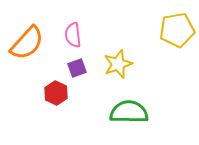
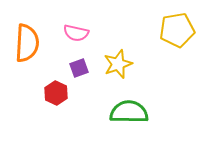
pink semicircle: moved 3 px right, 2 px up; rotated 70 degrees counterclockwise
orange semicircle: rotated 39 degrees counterclockwise
purple square: moved 2 px right
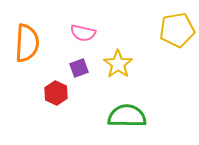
pink semicircle: moved 7 px right
yellow star: rotated 16 degrees counterclockwise
green semicircle: moved 2 px left, 4 px down
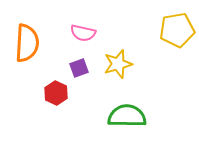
yellow star: rotated 20 degrees clockwise
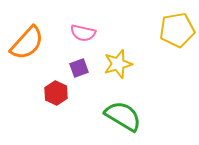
orange semicircle: rotated 39 degrees clockwise
green semicircle: moved 4 px left; rotated 30 degrees clockwise
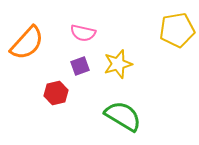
purple square: moved 1 px right, 2 px up
red hexagon: rotated 20 degrees clockwise
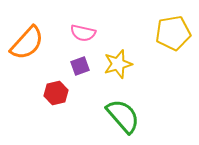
yellow pentagon: moved 4 px left, 3 px down
green semicircle: rotated 18 degrees clockwise
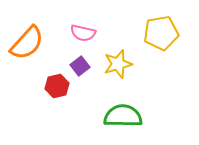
yellow pentagon: moved 12 px left
purple square: rotated 18 degrees counterclockwise
red hexagon: moved 1 px right, 7 px up
green semicircle: rotated 48 degrees counterclockwise
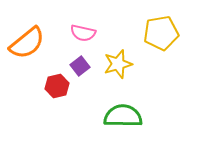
orange semicircle: rotated 9 degrees clockwise
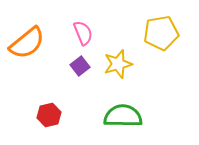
pink semicircle: rotated 125 degrees counterclockwise
red hexagon: moved 8 px left, 29 px down
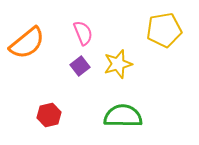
yellow pentagon: moved 3 px right, 3 px up
